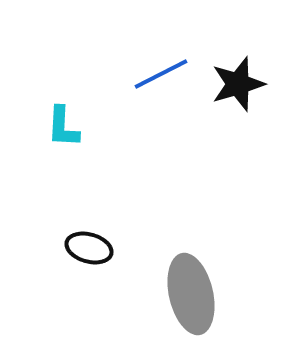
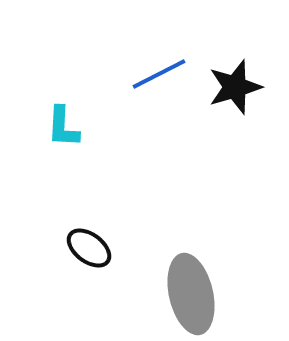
blue line: moved 2 px left
black star: moved 3 px left, 3 px down
black ellipse: rotated 21 degrees clockwise
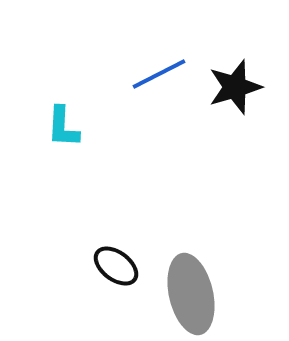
black ellipse: moved 27 px right, 18 px down
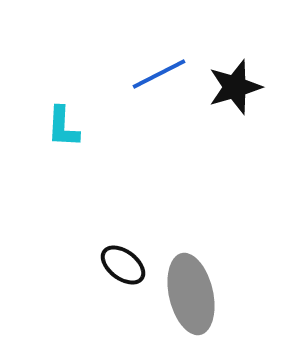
black ellipse: moved 7 px right, 1 px up
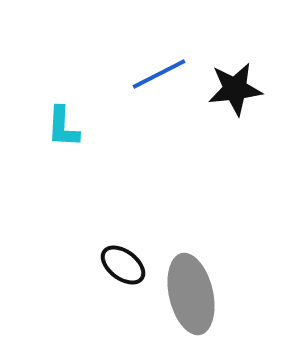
black star: moved 2 px down; rotated 10 degrees clockwise
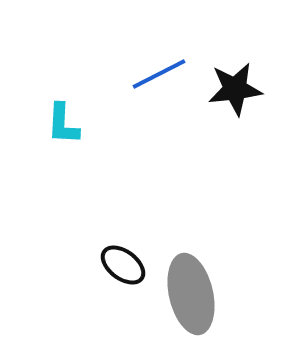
cyan L-shape: moved 3 px up
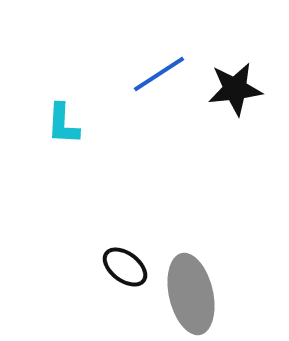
blue line: rotated 6 degrees counterclockwise
black ellipse: moved 2 px right, 2 px down
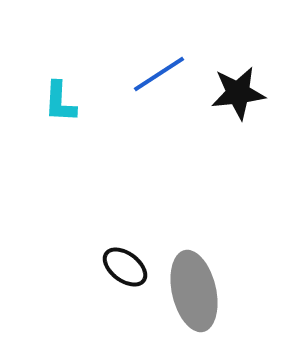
black star: moved 3 px right, 4 px down
cyan L-shape: moved 3 px left, 22 px up
gray ellipse: moved 3 px right, 3 px up
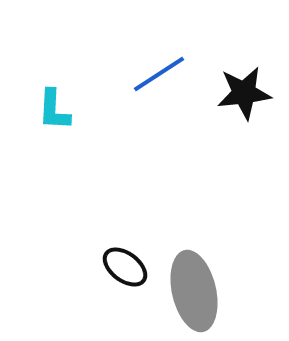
black star: moved 6 px right
cyan L-shape: moved 6 px left, 8 px down
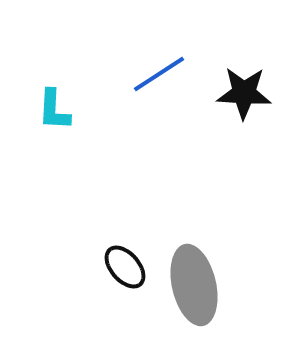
black star: rotated 10 degrees clockwise
black ellipse: rotated 12 degrees clockwise
gray ellipse: moved 6 px up
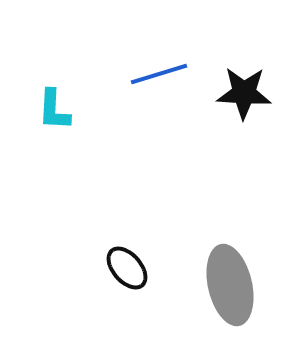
blue line: rotated 16 degrees clockwise
black ellipse: moved 2 px right, 1 px down
gray ellipse: moved 36 px right
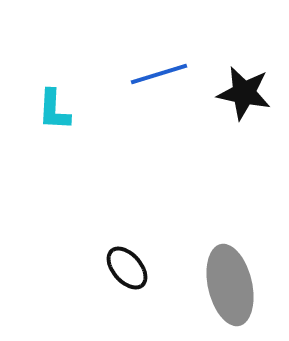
black star: rotated 8 degrees clockwise
